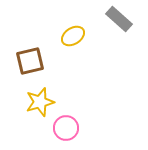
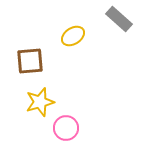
brown square: rotated 8 degrees clockwise
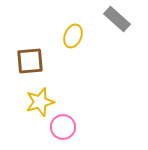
gray rectangle: moved 2 px left
yellow ellipse: rotated 35 degrees counterclockwise
pink circle: moved 3 px left, 1 px up
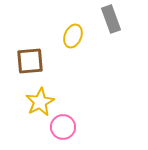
gray rectangle: moved 6 px left; rotated 28 degrees clockwise
yellow star: rotated 12 degrees counterclockwise
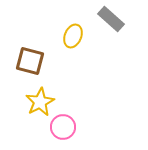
gray rectangle: rotated 28 degrees counterclockwise
brown square: rotated 20 degrees clockwise
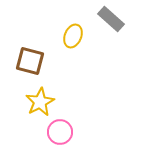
pink circle: moved 3 px left, 5 px down
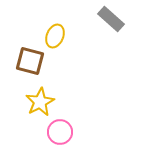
yellow ellipse: moved 18 px left
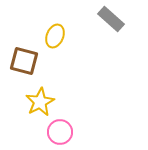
brown square: moved 6 px left
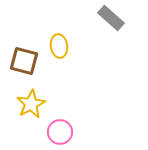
gray rectangle: moved 1 px up
yellow ellipse: moved 4 px right, 10 px down; rotated 30 degrees counterclockwise
yellow star: moved 9 px left, 2 px down
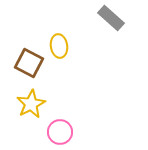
brown square: moved 5 px right, 2 px down; rotated 12 degrees clockwise
